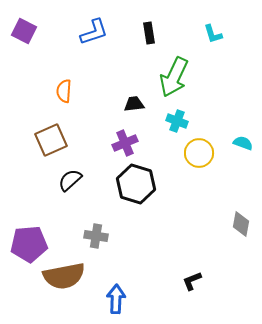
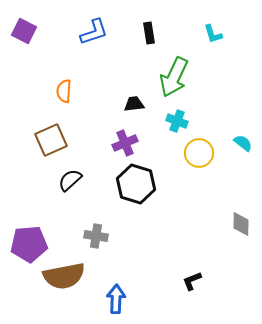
cyan semicircle: rotated 18 degrees clockwise
gray diamond: rotated 10 degrees counterclockwise
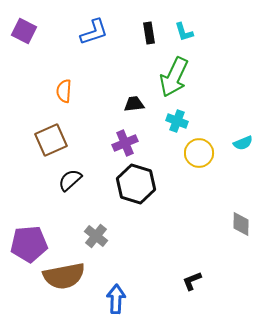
cyan L-shape: moved 29 px left, 2 px up
cyan semicircle: rotated 120 degrees clockwise
gray cross: rotated 30 degrees clockwise
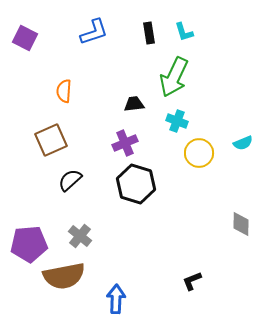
purple square: moved 1 px right, 7 px down
gray cross: moved 16 px left
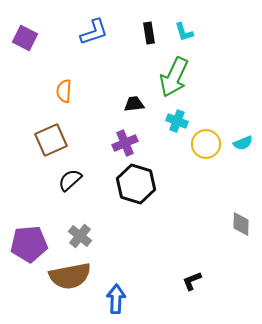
yellow circle: moved 7 px right, 9 px up
brown semicircle: moved 6 px right
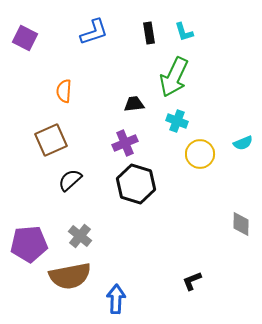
yellow circle: moved 6 px left, 10 px down
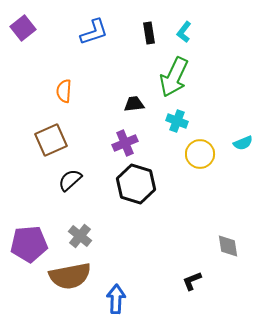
cyan L-shape: rotated 55 degrees clockwise
purple square: moved 2 px left, 10 px up; rotated 25 degrees clockwise
gray diamond: moved 13 px left, 22 px down; rotated 10 degrees counterclockwise
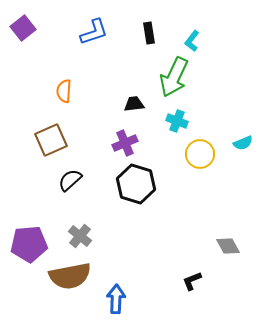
cyan L-shape: moved 8 px right, 9 px down
gray diamond: rotated 20 degrees counterclockwise
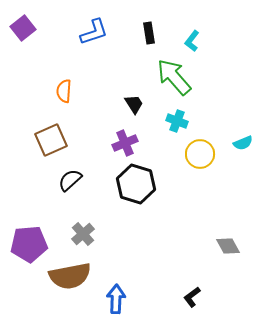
green arrow: rotated 114 degrees clockwise
black trapezoid: rotated 65 degrees clockwise
gray cross: moved 3 px right, 2 px up; rotated 10 degrees clockwise
black L-shape: moved 16 px down; rotated 15 degrees counterclockwise
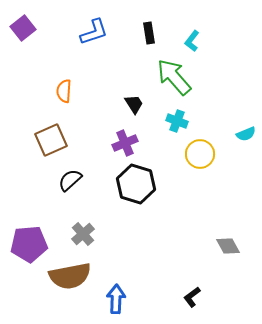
cyan semicircle: moved 3 px right, 9 px up
